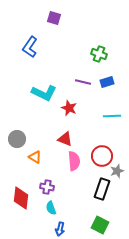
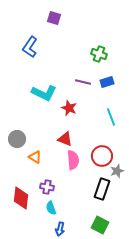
cyan line: moved 1 px left, 1 px down; rotated 72 degrees clockwise
pink semicircle: moved 1 px left, 1 px up
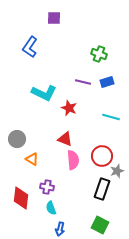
purple square: rotated 16 degrees counterclockwise
cyan line: rotated 54 degrees counterclockwise
orange triangle: moved 3 px left, 2 px down
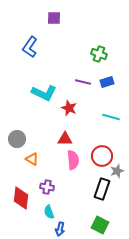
red triangle: rotated 21 degrees counterclockwise
cyan semicircle: moved 2 px left, 4 px down
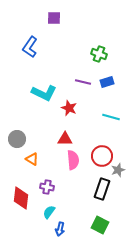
gray star: moved 1 px right, 1 px up
cyan semicircle: rotated 56 degrees clockwise
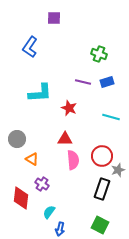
cyan L-shape: moved 4 px left; rotated 30 degrees counterclockwise
purple cross: moved 5 px left, 3 px up; rotated 24 degrees clockwise
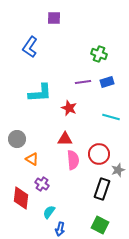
purple line: rotated 21 degrees counterclockwise
red circle: moved 3 px left, 2 px up
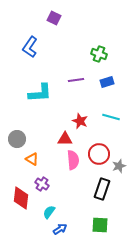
purple square: rotated 24 degrees clockwise
purple line: moved 7 px left, 2 px up
red star: moved 11 px right, 13 px down
gray star: moved 1 px right, 4 px up
green square: rotated 24 degrees counterclockwise
blue arrow: rotated 136 degrees counterclockwise
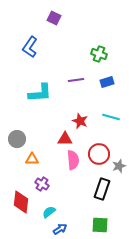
orange triangle: rotated 32 degrees counterclockwise
red diamond: moved 4 px down
cyan semicircle: rotated 16 degrees clockwise
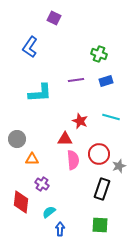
blue rectangle: moved 1 px left, 1 px up
blue arrow: rotated 56 degrees counterclockwise
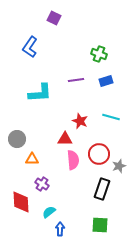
red diamond: rotated 10 degrees counterclockwise
